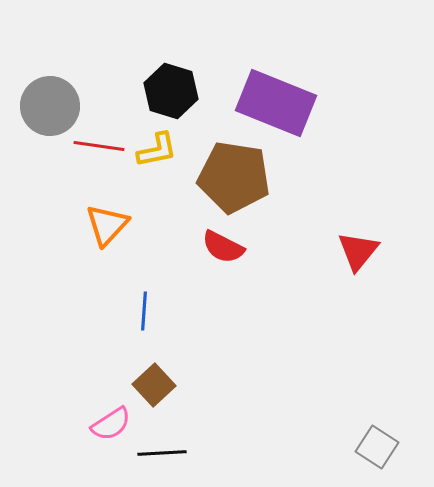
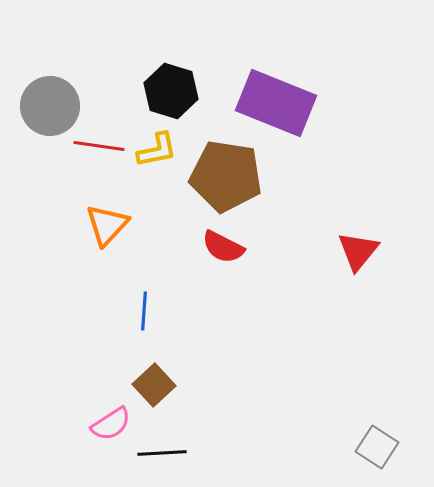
brown pentagon: moved 8 px left, 1 px up
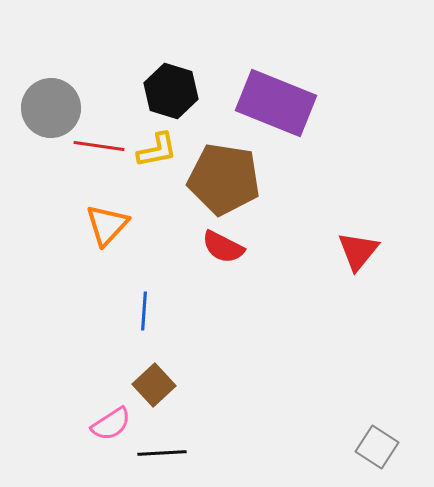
gray circle: moved 1 px right, 2 px down
brown pentagon: moved 2 px left, 3 px down
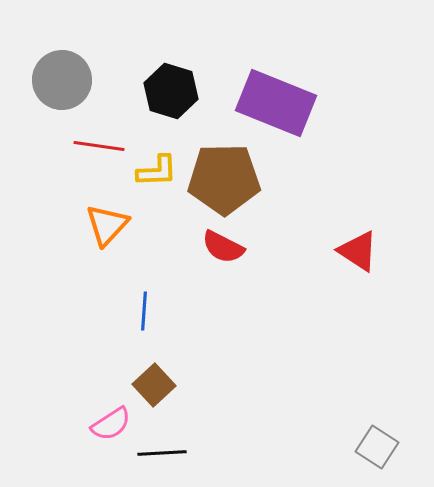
gray circle: moved 11 px right, 28 px up
yellow L-shape: moved 21 px down; rotated 9 degrees clockwise
brown pentagon: rotated 10 degrees counterclockwise
red triangle: rotated 36 degrees counterclockwise
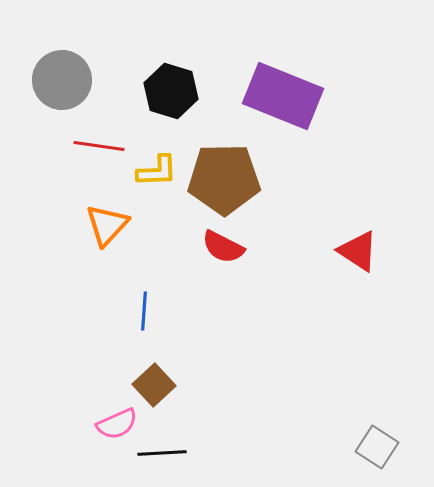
purple rectangle: moved 7 px right, 7 px up
pink semicircle: moved 6 px right; rotated 9 degrees clockwise
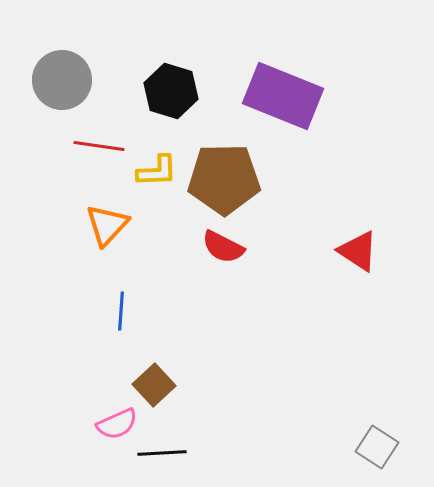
blue line: moved 23 px left
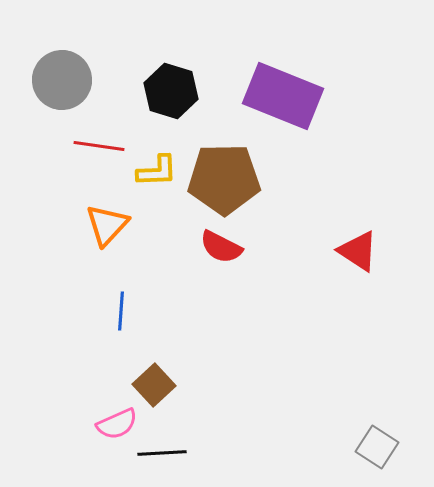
red semicircle: moved 2 px left
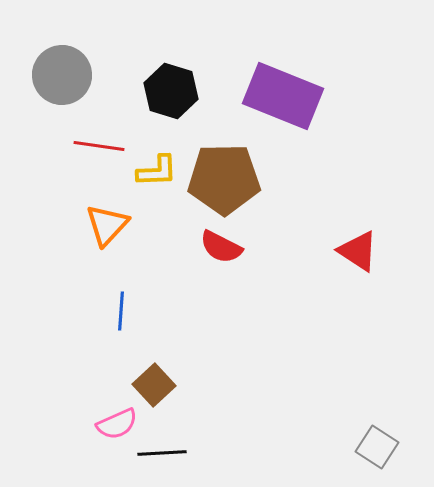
gray circle: moved 5 px up
